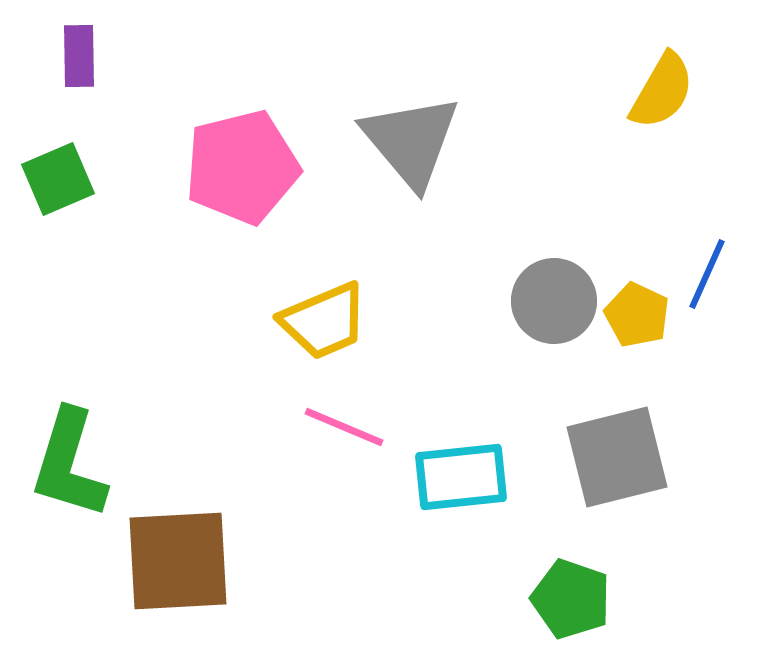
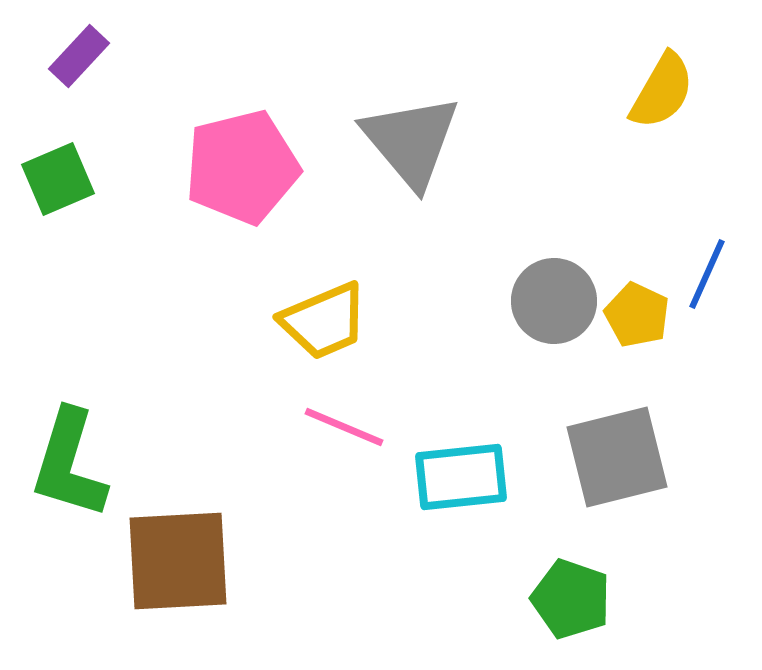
purple rectangle: rotated 44 degrees clockwise
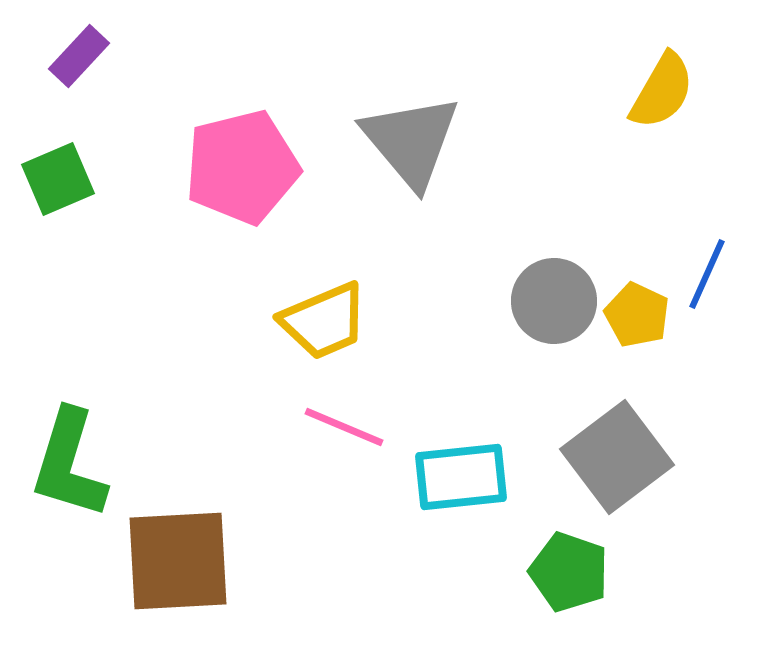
gray square: rotated 23 degrees counterclockwise
green pentagon: moved 2 px left, 27 px up
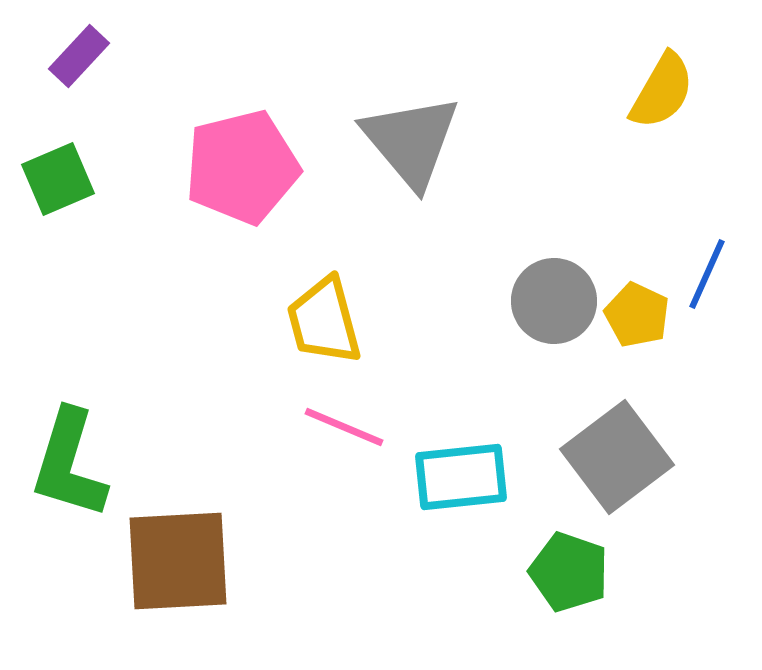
yellow trapezoid: rotated 98 degrees clockwise
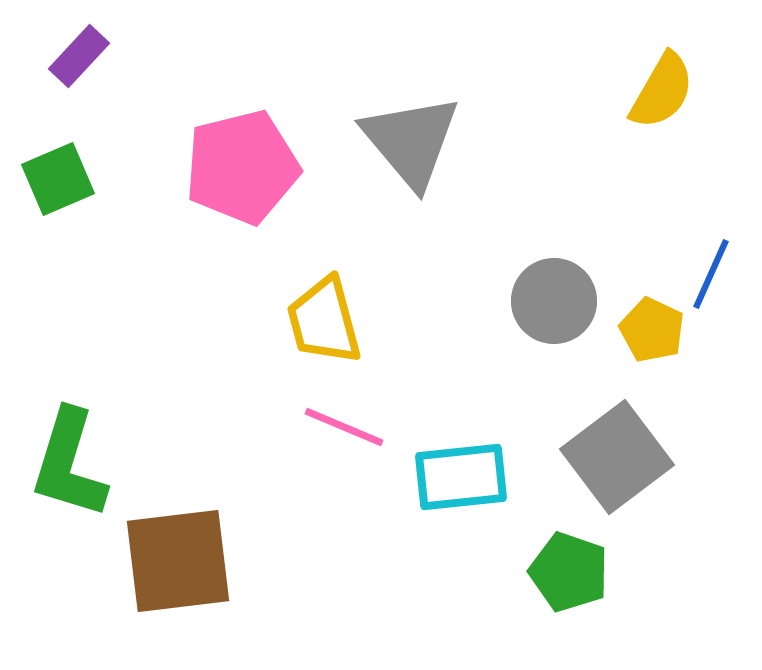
blue line: moved 4 px right
yellow pentagon: moved 15 px right, 15 px down
brown square: rotated 4 degrees counterclockwise
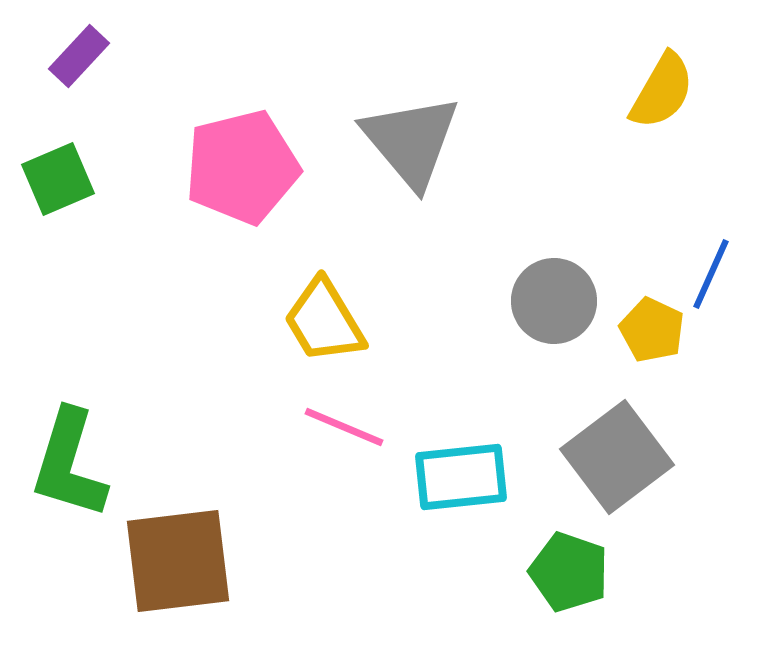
yellow trapezoid: rotated 16 degrees counterclockwise
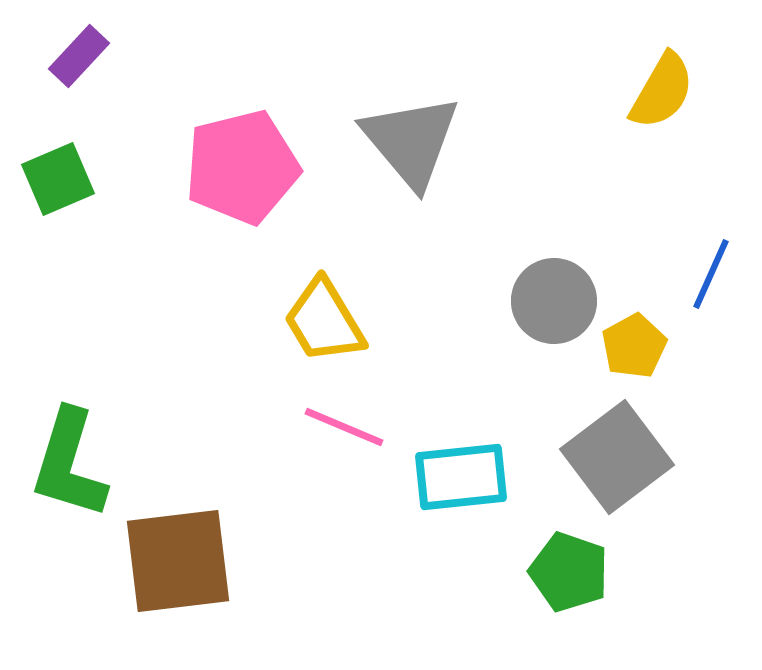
yellow pentagon: moved 18 px left, 16 px down; rotated 18 degrees clockwise
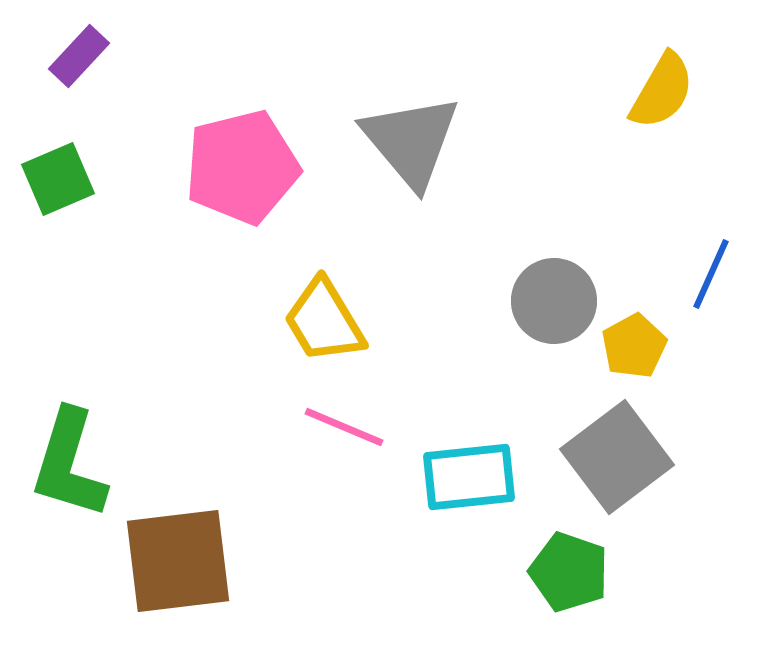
cyan rectangle: moved 8 px right
